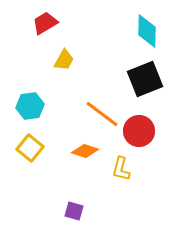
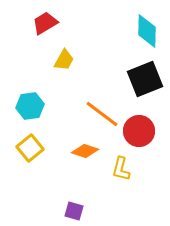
yellow square: rotated 12 degrees clockwise
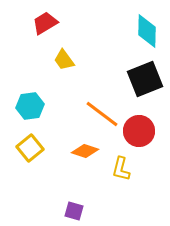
yellow trapezoid: rotated 115 degrees clockwise
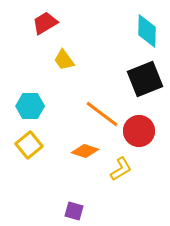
cyan hexagon: rotated 8 degrees clockwise
yellow square: moved 1 px left, 3 px up
yellow L-shape: rotated 135 degrees counterclockwise
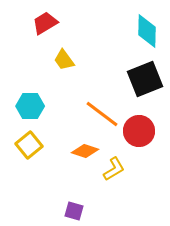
yellow L-shape: moved 7 px left
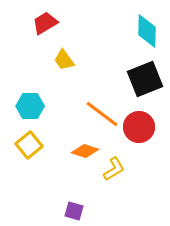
red circle: moved 4 px up
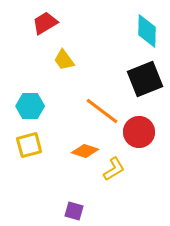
orange line: moved 3 px up
red circle: moved 5 px down
yellow square: rotated 24 degrees clockwise
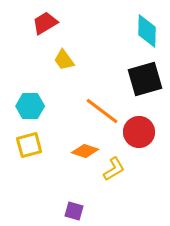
black square: rotated 6 degrees clockwise
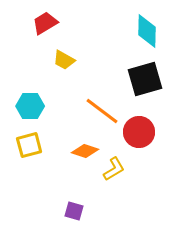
yellow trapezoid: rotated 25 degrees counterclockwise
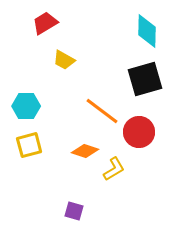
cyan hexagon: moved 4 px left
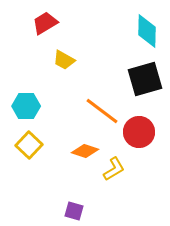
yellow square: rotated 32 degrees counterclockwise
